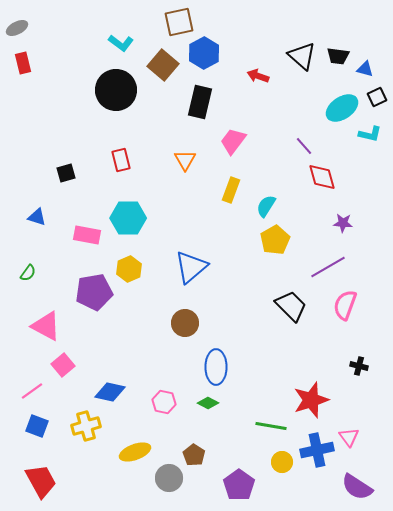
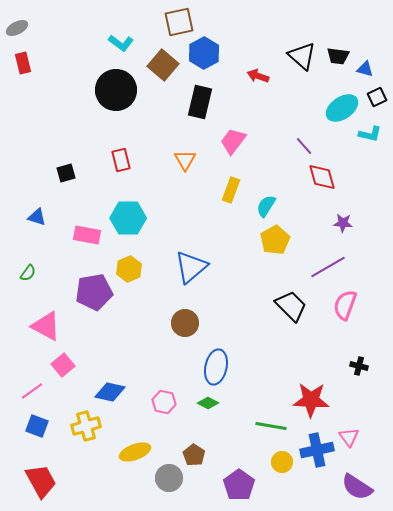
blue ellipse at (216, 367): rotated 12 degrees clockwise
red star at (311, 400): rotated 21 degrees clockwise
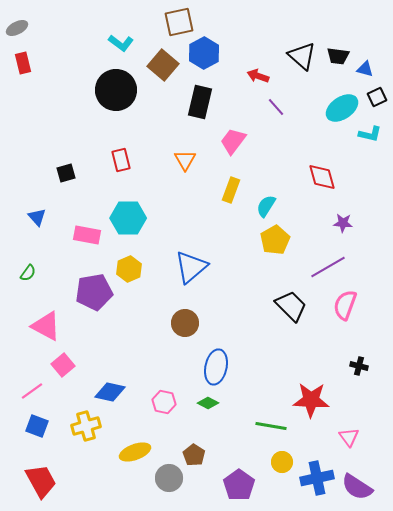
purple line at (304, 146): moved 28 px left, 39 px up
blue triangle at (37, 217): rotated 30 degrees clockwise
blue cross at (317, 450): moved 28 px down
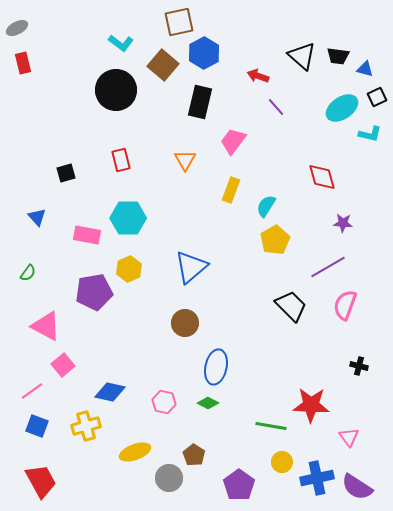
red star at (311, 400): moved 5 px down
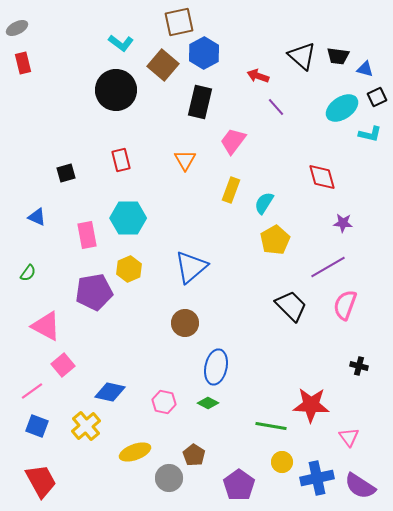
cyan semicircle at (266, 206): moved 2 px left, 3 px up
blue triangle at (37, 217): rotated 24 degrees counterclockwise
pink rectangle at (87, 235): rotated 68 degrees clockwise
yellow cross at (86, 426): rotated 24 degrees counterclockwise
purple semicircle at (357, 487): moved 3 px right, 1 px up
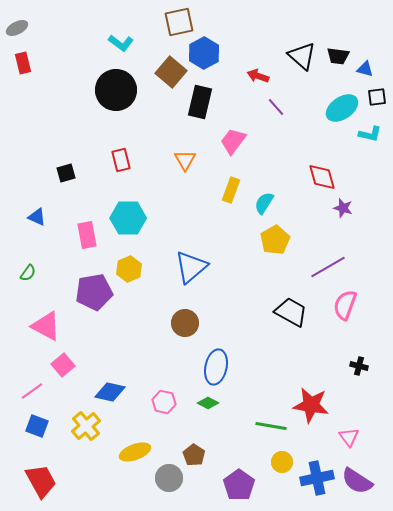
brown square at (163, 65): moved 8 px right, 7 px down
black square at (377, 97): rotated 18 degrees clockwise
purple star at (343, 223): moved 15 px up; rotated 12 degrees clockwise
black trapezoid at (291, 306): moved 6 px down; rotated 16 degrees counterclockwise
red star at (311, 405): rotated 6 degrees clockwise
purple semicircle at (360, 486): moved 3 px left, 5 px up
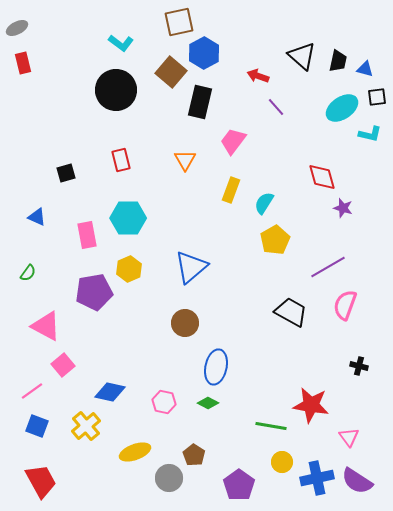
black trapezoid at (338, 56): moved 5 px down; rotated 85 degrees counterclockwise
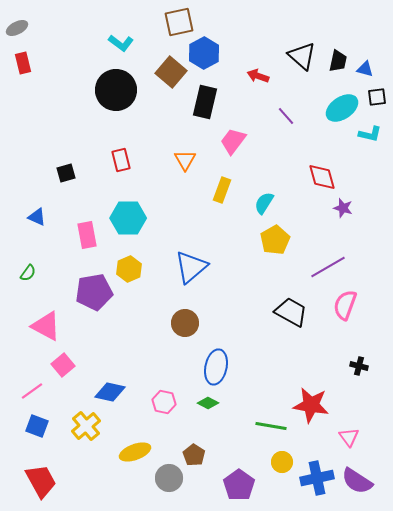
black rectangle at (200, 102): moved 5 px right
purple line at (276, 107): moved 10 px right, 9 px down
yellow rectangle at (231, 190): moved 9 px left
